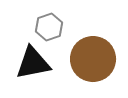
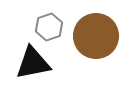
brown circle: moved 3 px right, 23 px up
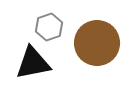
brown circle: moved 1 px right, 7 px down
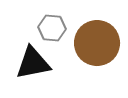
gray hexagon: moved 3 px right, 1 px down; rotated 24 degrees clockwise
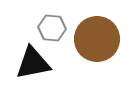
brown circle: moved 4 px up
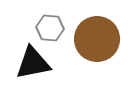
gray hexagon: moved 2 px left
